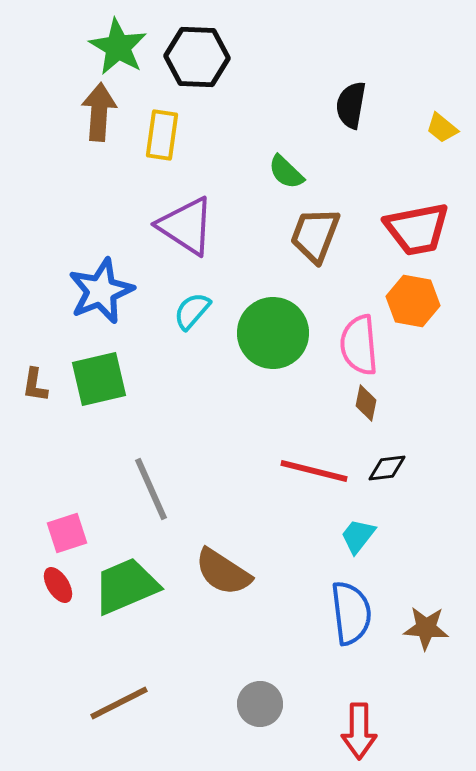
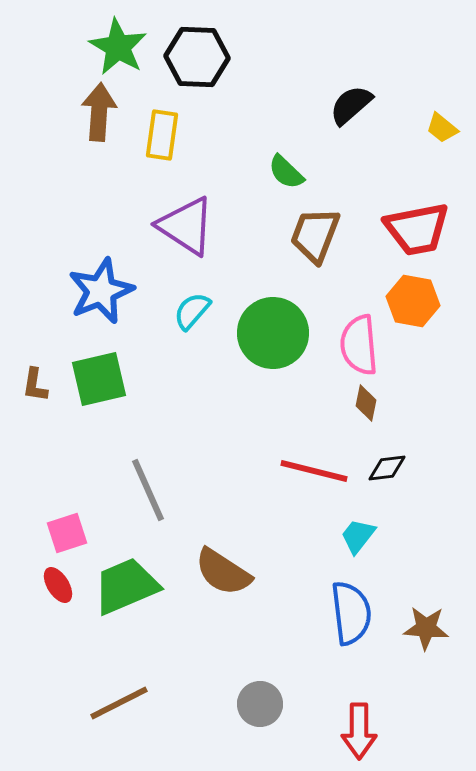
black semicircle: rotated 39 degrees clockwise
gray line: moved 3 px left, 1 px down
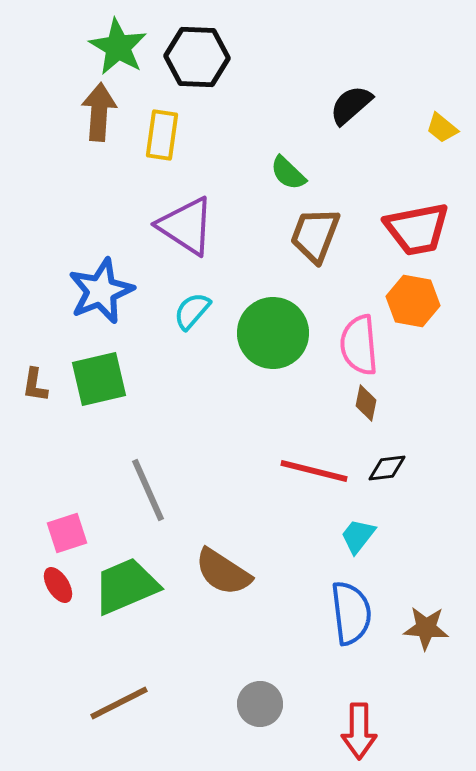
green semicircle: moved 2 px right, 1 px down
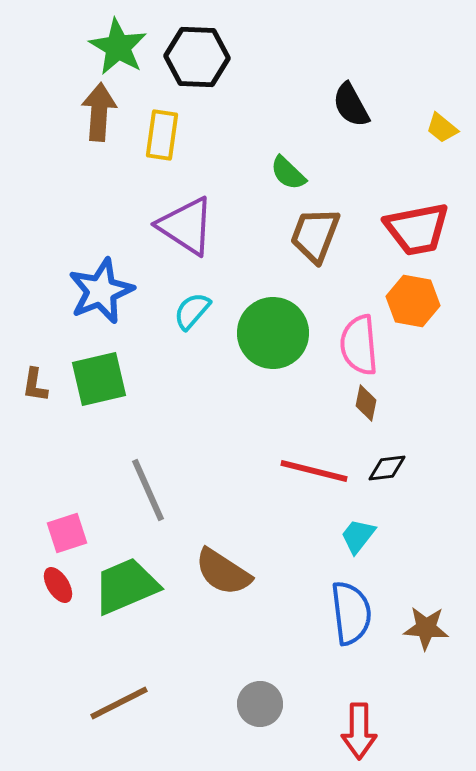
black semicircle: rotated 78 degrees counterclockwise
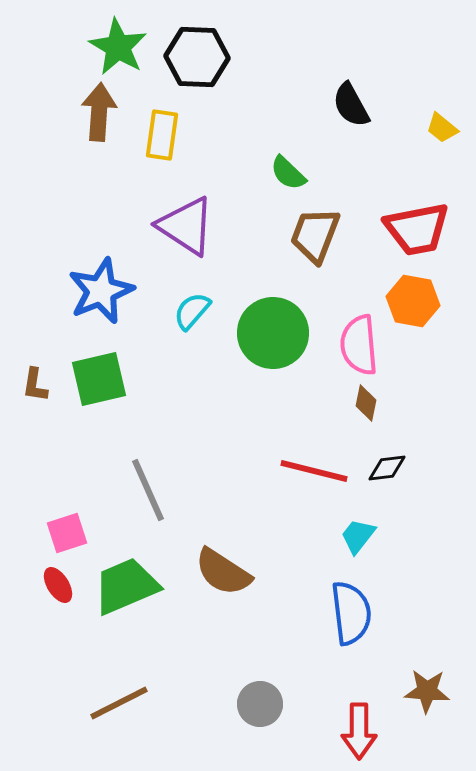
brown star: moved 1 px right, 63 px down
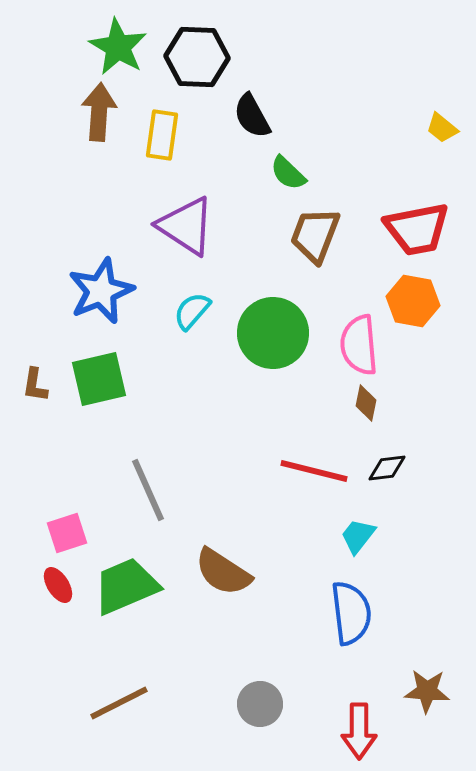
black semicircle: moved 99 px left, 11 px down
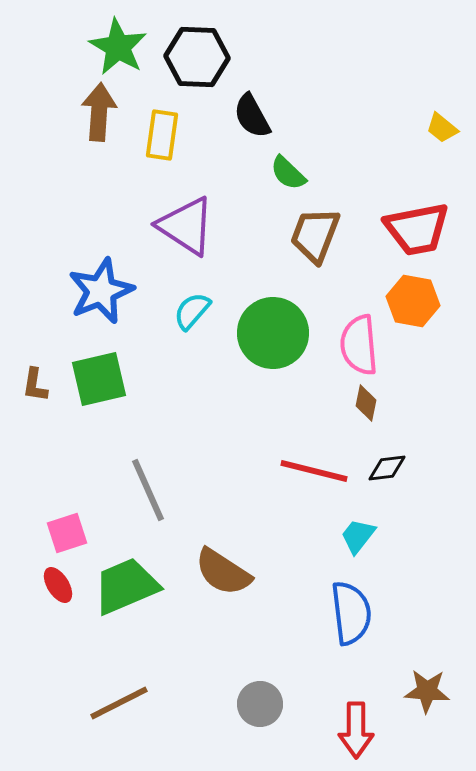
red arrow: moved 3 px left, 1 px up
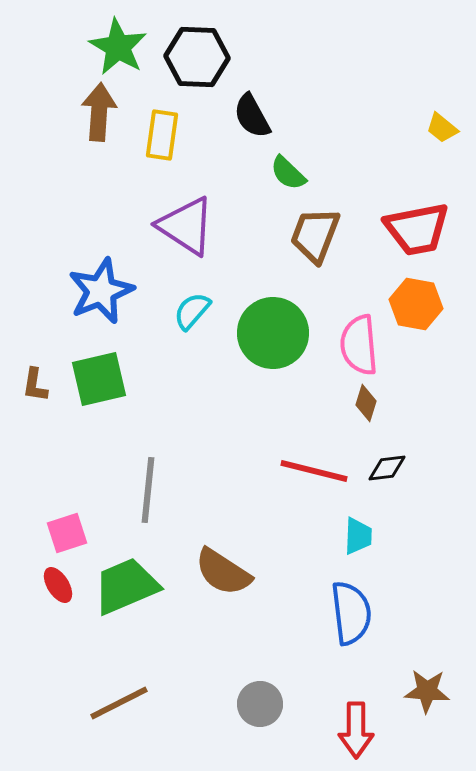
orange hexagon: moved 3 px right, 3 px down
brown diamond: rotated 6 degrees clockwise
gray line: rotated 30 degrees clockwise
cyan trapezoid: rotated 144 degrees clockwise
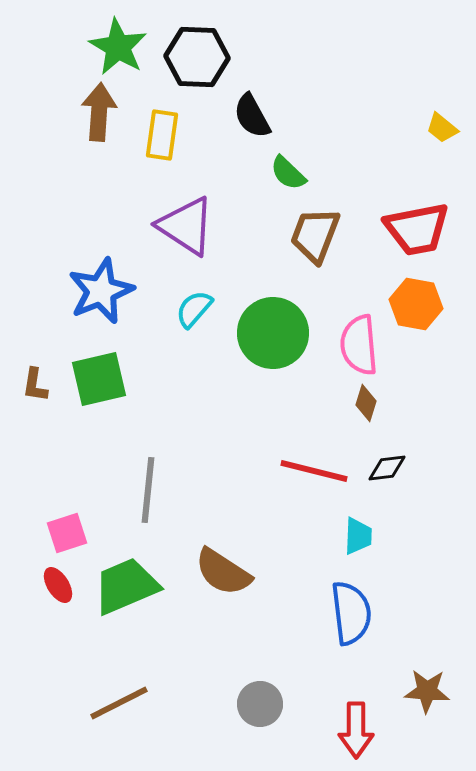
cyan semicircle: moved 2 px right, 2 px up
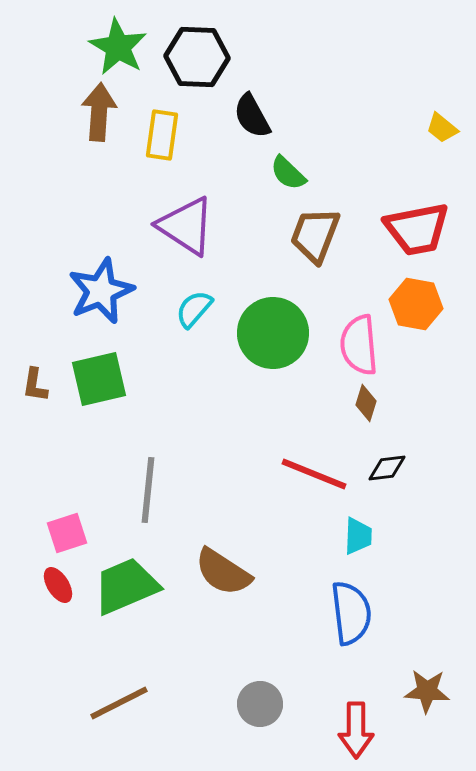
red line: moved 3 px down; rotated 8 degrees clockwise
